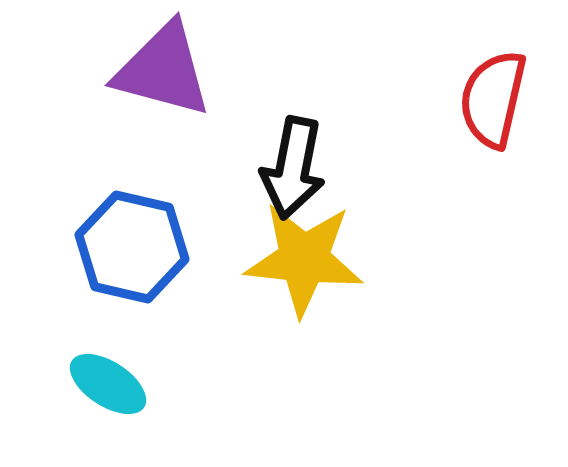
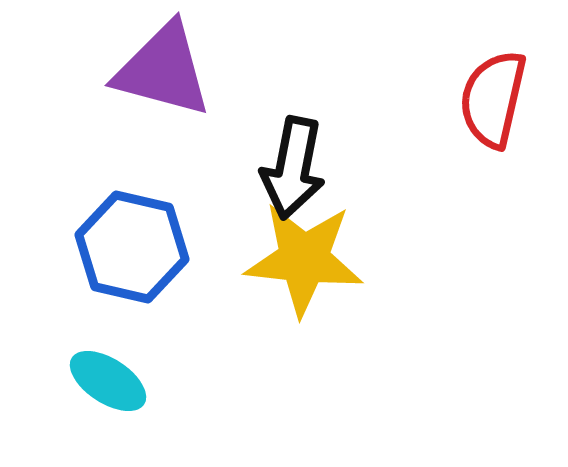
cyan ellipse: moved 3 px up
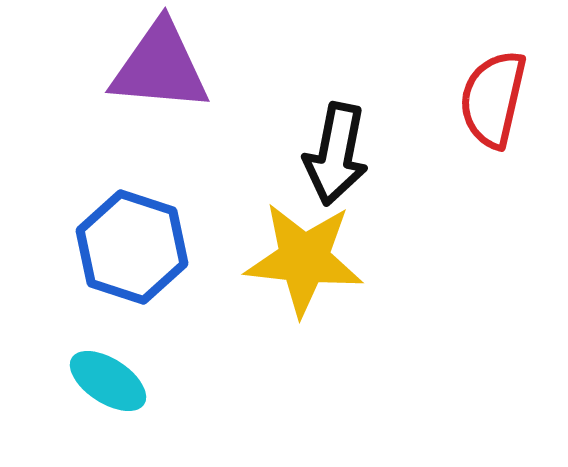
purple triangle: moved 3 px left, 3 px up; rotated 10 degrees counterclockwise
black arrow: moved 43 px right, 14 px up
blue hexagon: rotated 5 degrees clockwise
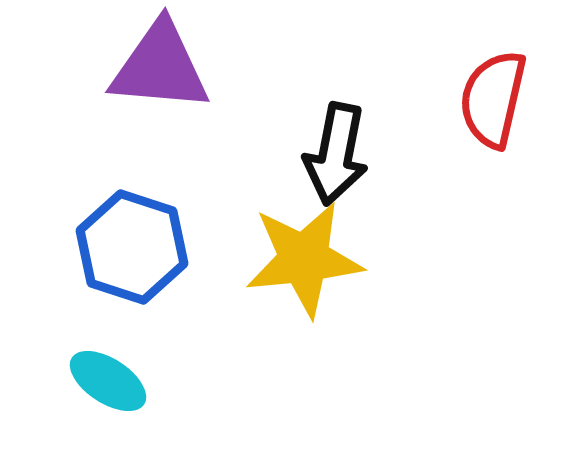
yellow star: rotated 12 degrees counterclockwise
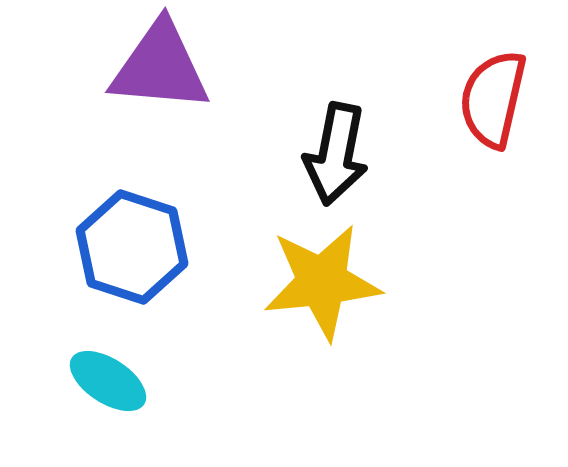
yellow star: moved 18 px right, 23 px down
